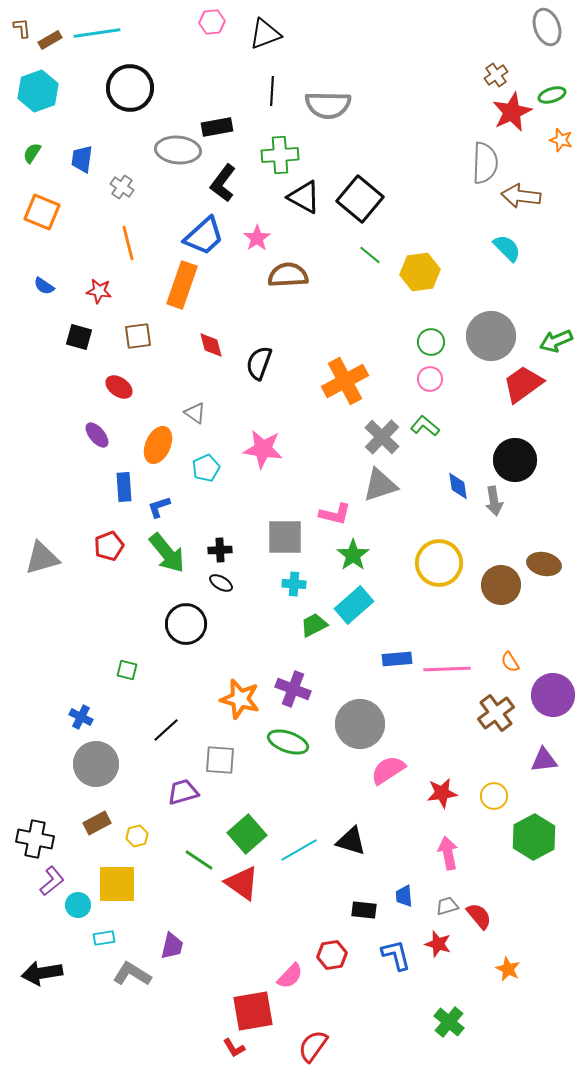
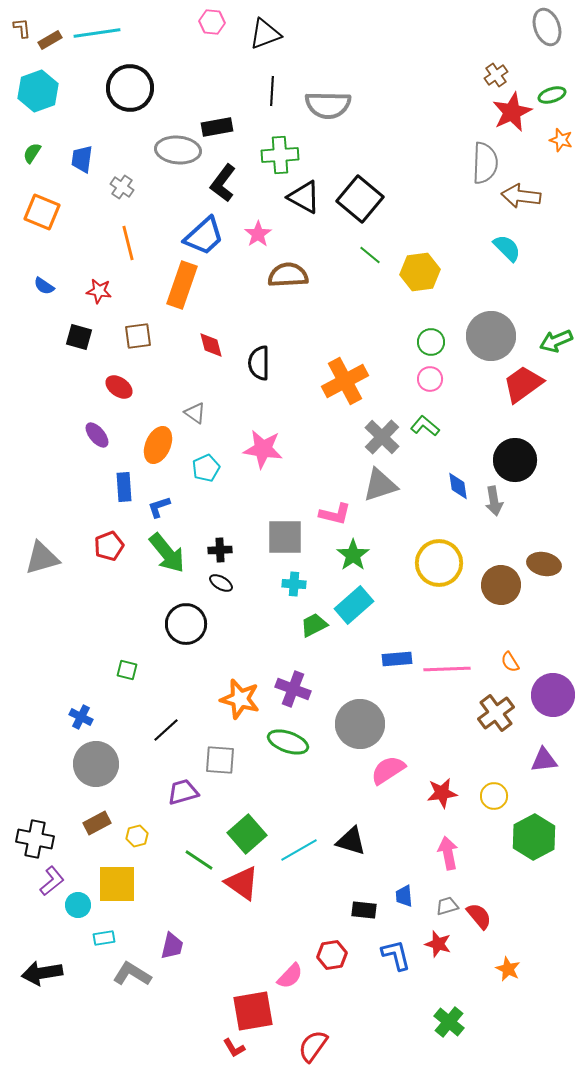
pink hexagon at (212, 22): rotated 10 degrees clockwise
pink star at (257, 238): moved 1 px right, 4 px up
black semicircle at (259, 363): rotated 20 degrees counterclockwise
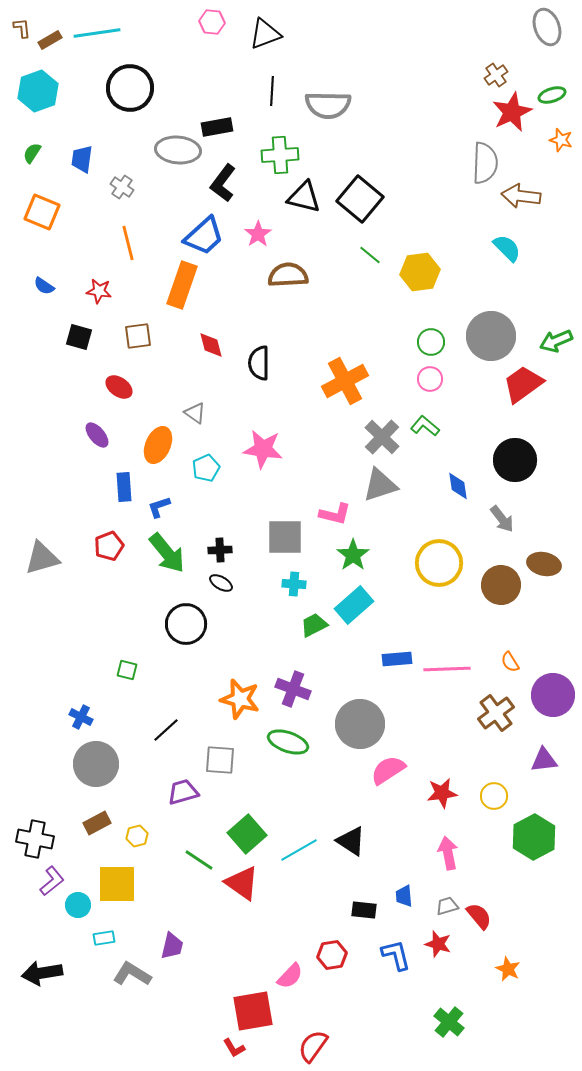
black triangle at (304, 197): rotated 15 degrees counterclockwise
gray arrow at (494, 501): moved 8 px right, 18 px down; rotated 28 degrees counterclockwise
black triangle at (351, 841): rotated 16 degrees clockwise
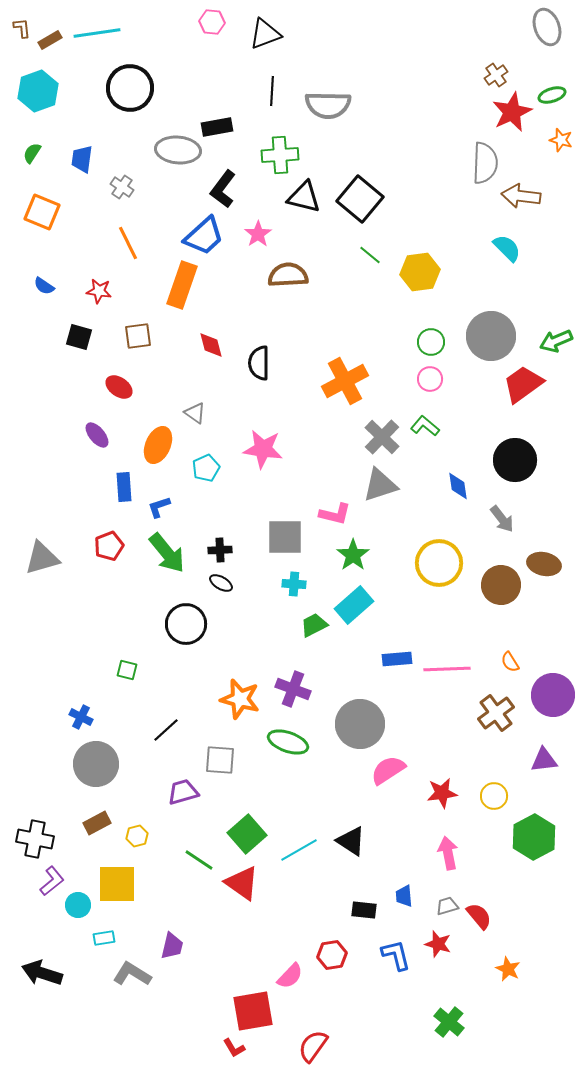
black L-shape at (223, 183): moved 6 px down
orange line at (128, 243): rotated 12 degrees counterclockwise
black arrow at (42, 973): rotated 27 degrees clockwise
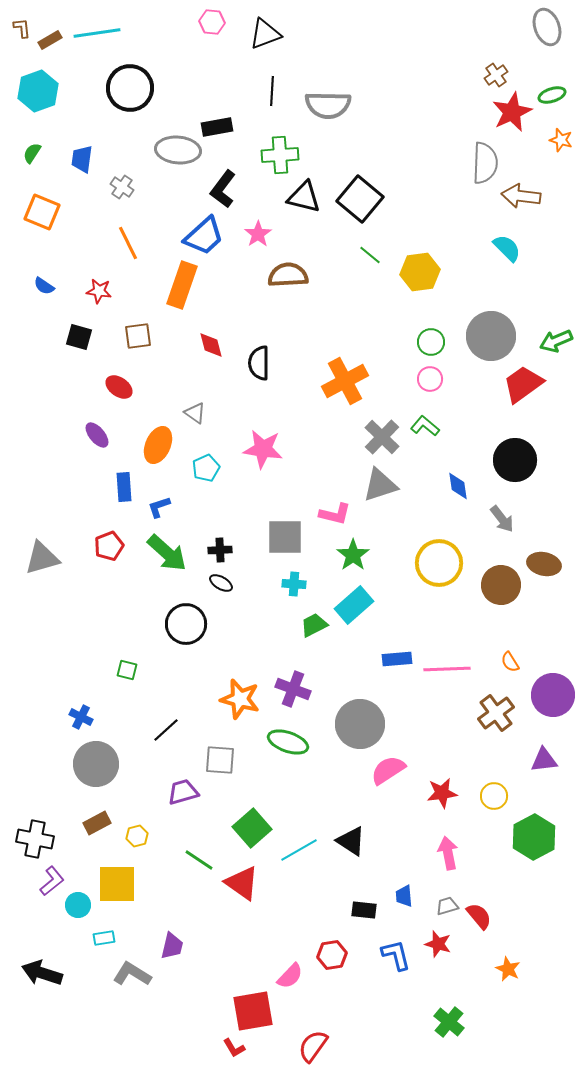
green arrow at (167, 553): rotated 9 degrees counterclockwise
green square at (247, 834): moved 5 px right, 6 px up
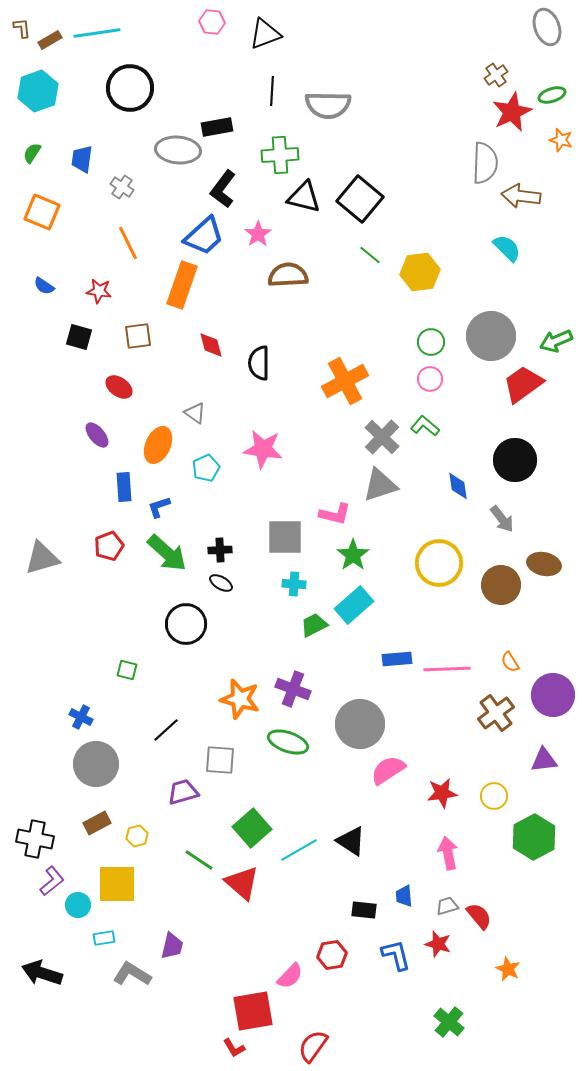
red triangle at (242, 883): rotated 6 degrees clockwise
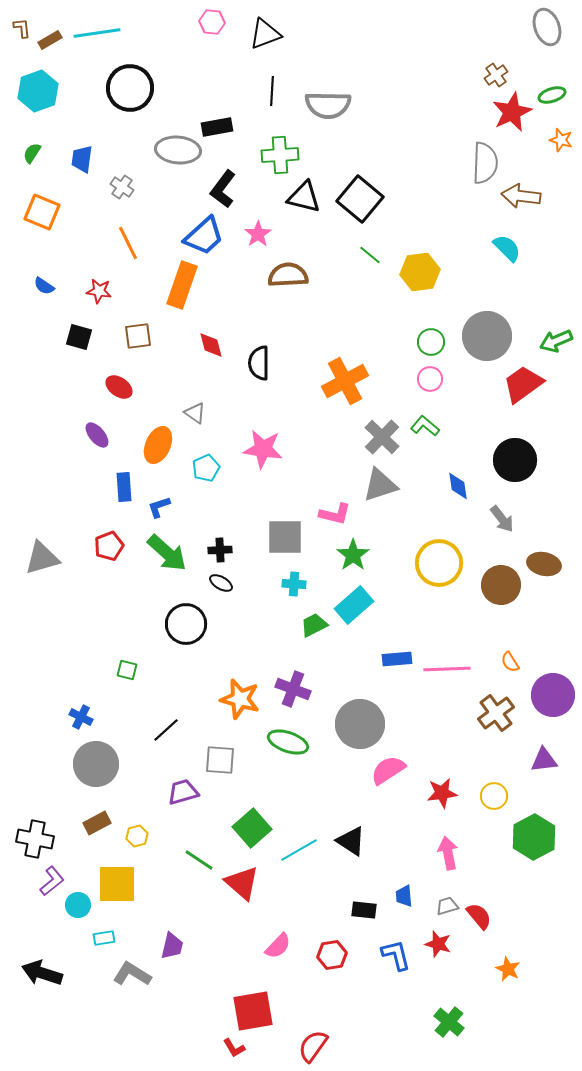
gray circle at (491, 336): moved 4 px left
pink semicircle at (290, 976): moved 12 px left, 30 px up
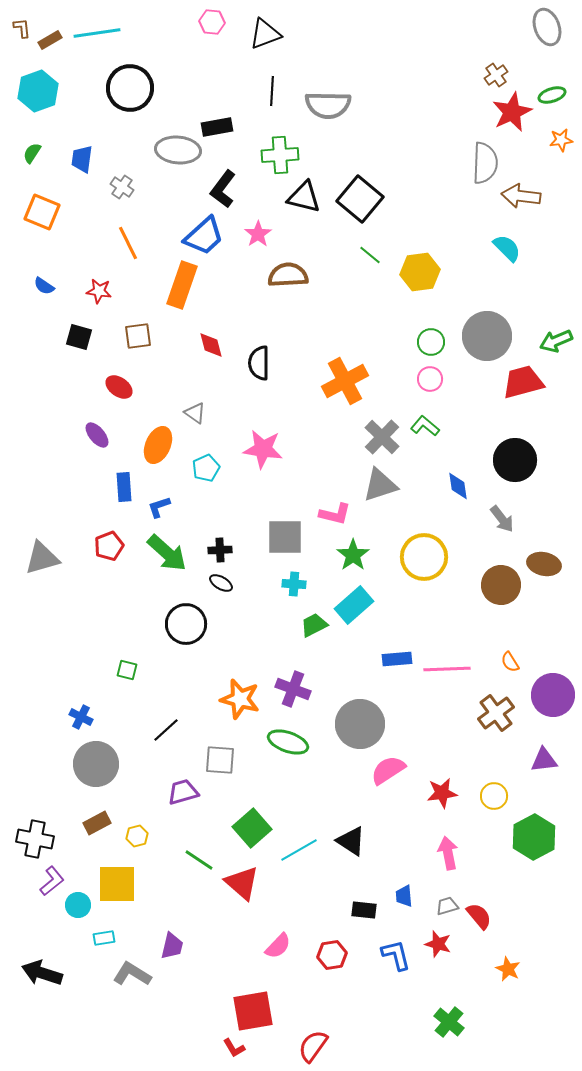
orange star at (561, 140): rotated 25 degrees counterclockwise
red trapezoid at (523, 384): moved 2 px up; rotated 21 degrees clockwise
yellow circle at (439, 563): moved 15 px left, 6 px up
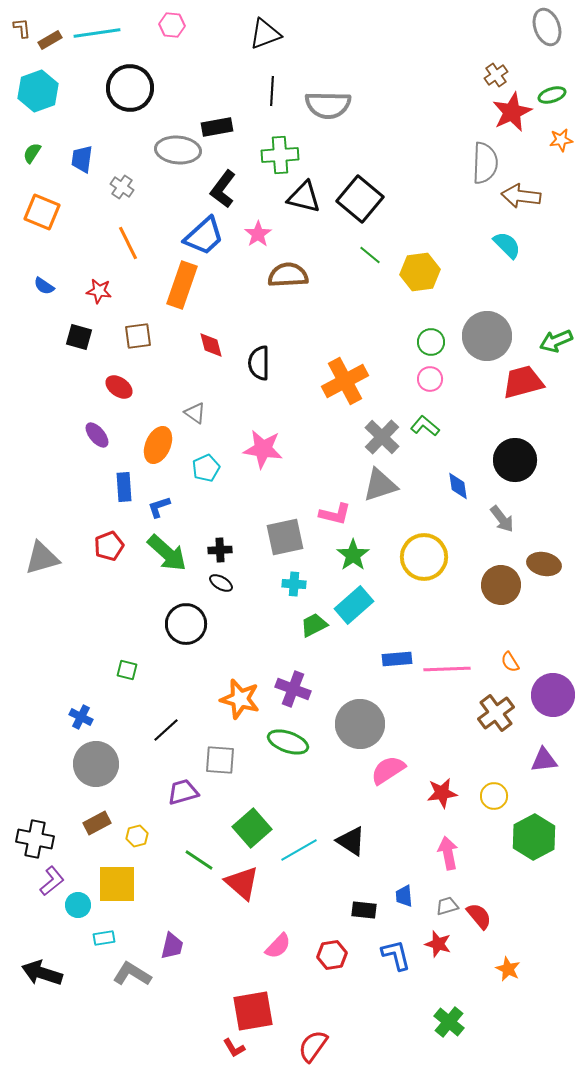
pink hexagon at (212, 22): moved 40 px left, 3 px down
cyan semicircle at (507, 248): moved 3 px up
gray square at (285, 537): rotated 12 degrees counterclockwise
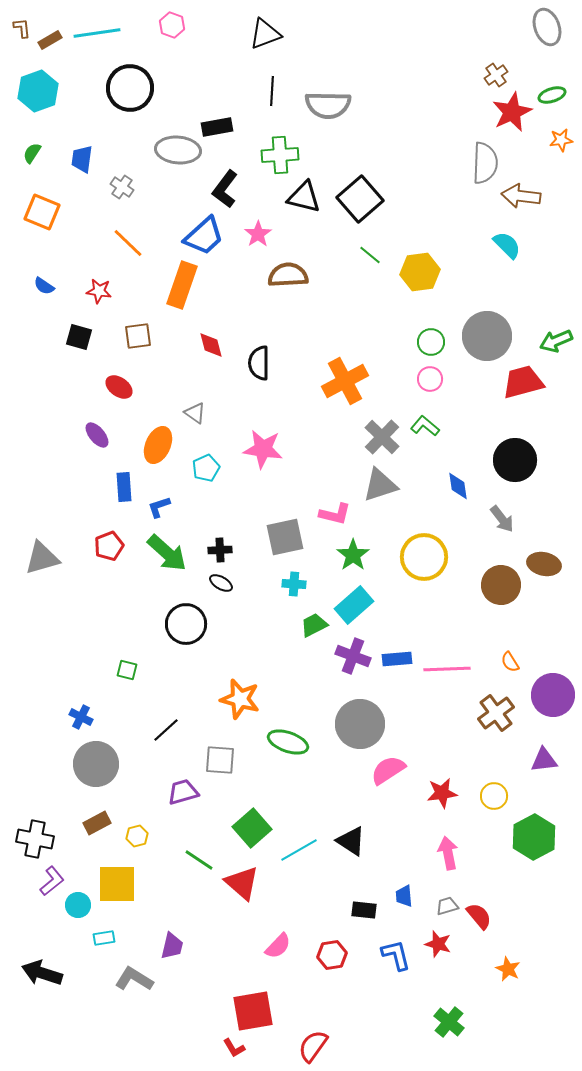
pink hexagon at (172, 25): rotated 15 degrees clockwise
black L-shape at (223, 189): moved 2 px right
black square at (360, 199): rotated 9 degrees clockwise
orange line at (128, 243): rotated 20 degrees counterclockwise
purple cross at (293, 689): moved 60 px right, 33 px up
gray L-shape at (132, 974): moved 2 px right, 5 px down
